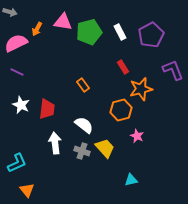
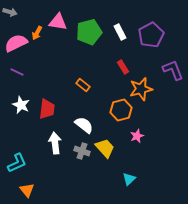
pink triangle: moved 5 px left
orange arrow: moved 4 px down
orange rectangle: rotated 16 degrees counterclockwise
pink star: rotated 24 degrees clockwise
cyan triangle: moved 2 px left, 1 px up; rotated 32 degrees counterclockwise
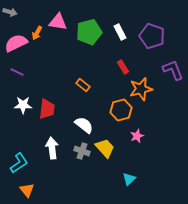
purple pentagon: moved 1 px right, 1 px down; rotated 25 degrees counterclockwise
white star: moved 2 px right; rotated 24 degrees counterclockwise
white arrow: moved 3 px left, 5 px down
cyan L-shape: moved 2 px right; rotated 10 degrees counterclockwise
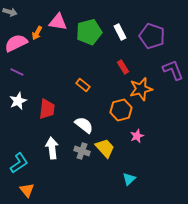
white star: moved 5 px left, 4 px up; rotated 24 degrees counterclockwise
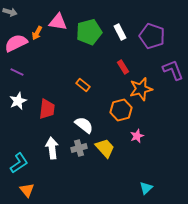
gray cross: moved 3 px left, 3 px up; rotated 35 degrees counterclockwise
cyan triangle: moved 17 px right, 9 px down
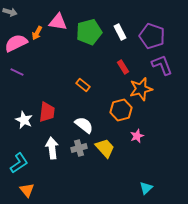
purple L-shape: moved 11 px left, 5 px up
white star: moved 6 px right, 19 px down; rotated 24 degrees counterclockwise
red trapezoid: moved 3 px down
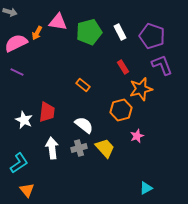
cyan triangle: rotated 16 degrees clockwise
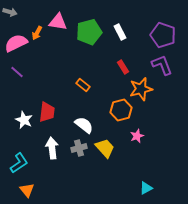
purple pentagon: moved 11 px right, 1 px up
purple line: rotated 16 degrees clockwise
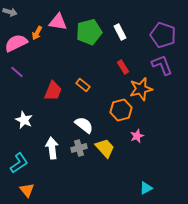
red trapezoid: moved 6 px right, 21 px up; rotated 15 degrees clockwise
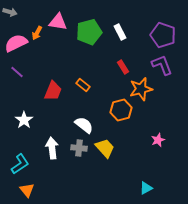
white star: rotated 12 degrees clockwise
pink star: moved 21 px right, 4 px down
gray cross: rotated 21 degrees clockwise
cyan L-shape: moved 1 px right, 1 px down
